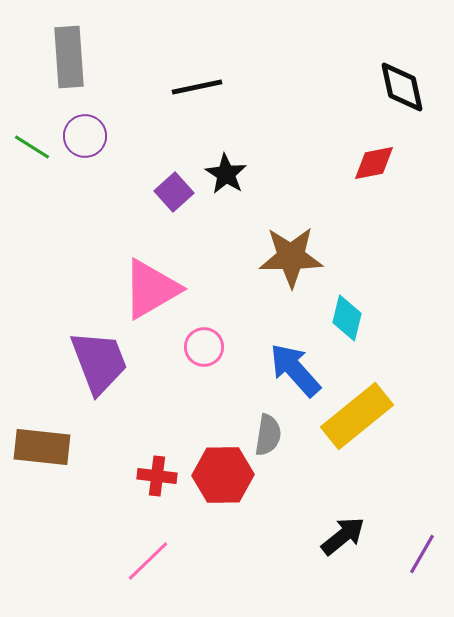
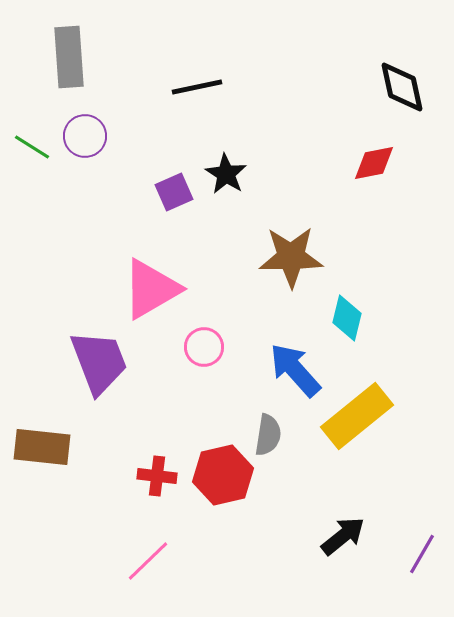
purple square: rotated 18 degrees clockwise
red hexagon: rotated 12 degrees counterclockwise
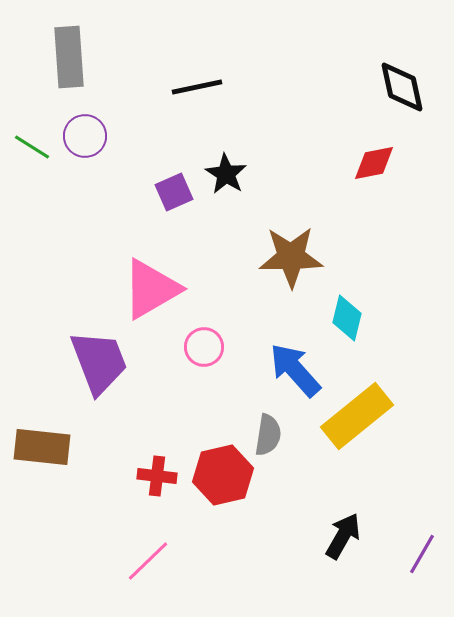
black arrow: rotated 21 degrees counterclockwise
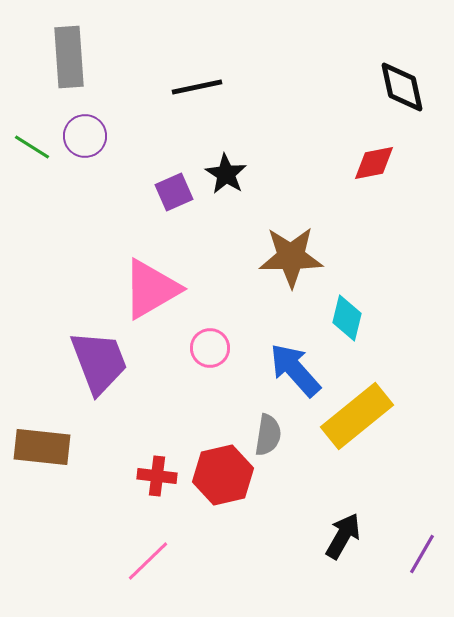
pink circle: moved 6 px right, 1 px down
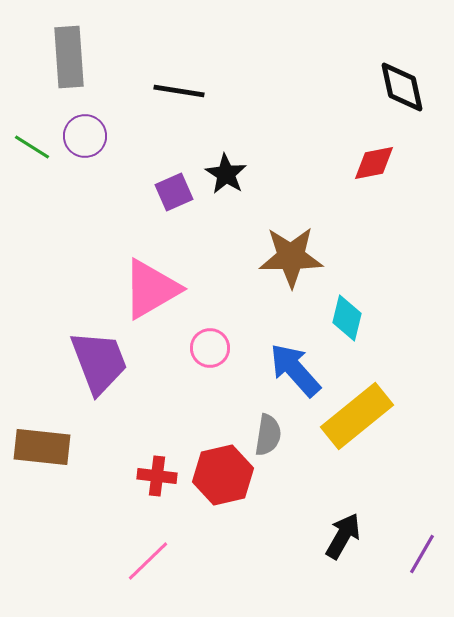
black line: moved 18 px left, 4 px down; rotated 21 degrees clockwise
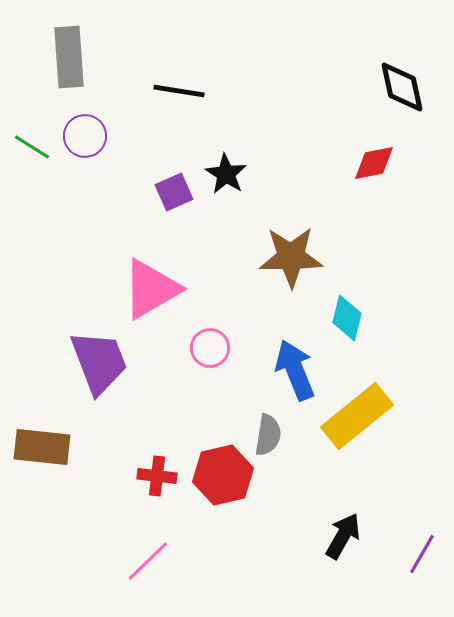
blue arrow: rotated 20 degrees clockwise
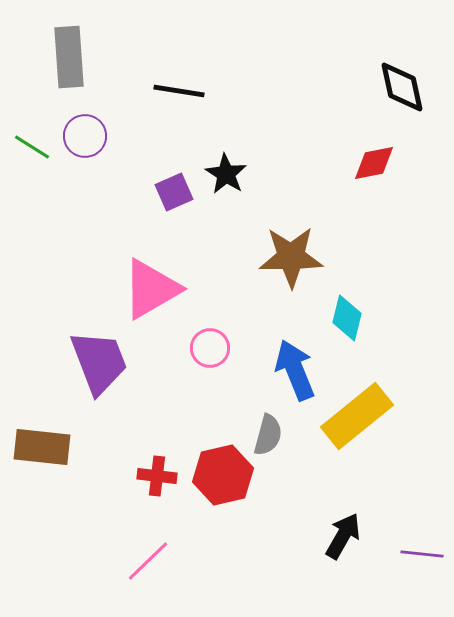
gray semicircle: rotated 6 degrees clockwise
purple line: rotated 66 degrees clockwise
